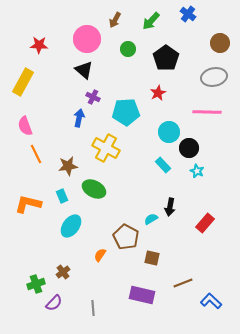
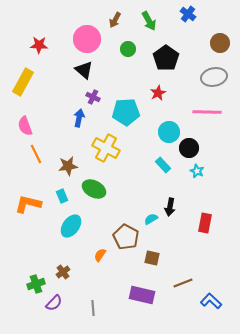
green arrow at (151, 21): moved 2 px left; rotated 72 degrees counterclockwise
red rectangle at (205, 223): rotated 30 degrees counterclockwise
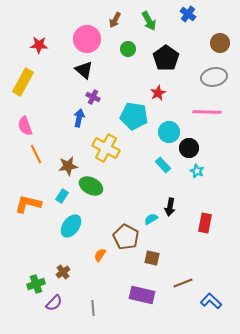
cyan pentagon at (126, 112): moved 8 px right, 4 px down; rotated 12 degrees clockwise
green ellipse at (94, 189): moved 3 px left, 3 px up
cyan rectangle at (62, 196): rotated 56 degrees clockwise
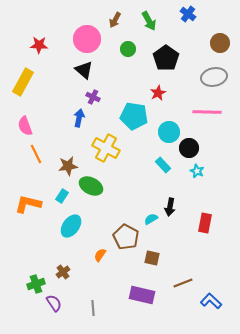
purple semicircle at (54, 303): rotated 78 degrees counterclockwise
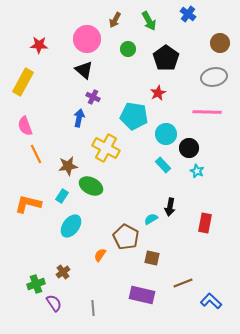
cyan circle at (169, 132): moved 3 px left, 2 px down
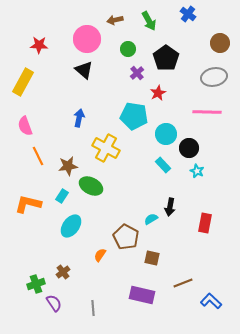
brown arrow at (115, 20): rotated 49 degrees clockwise
purple cross at (93, 97): moved 44 px right, 24 px up; rotated 24 degrees clockwise
orange line at (36, 154): moved 2 px right, 2 px down
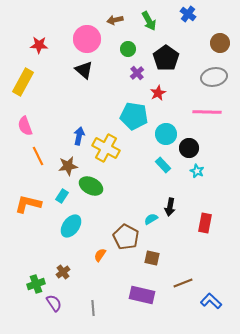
blue arrow at (79, 118): moved 18 px down
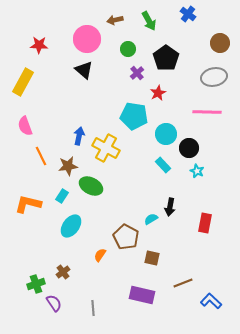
orange line at (38, 156): moved 3 px right
